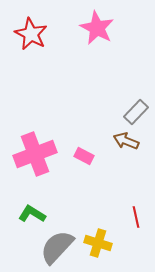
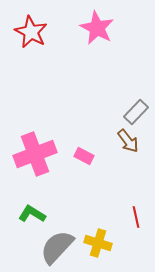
red star: moved 2 px up
brown arrow: moved 2 px right; rotated 150 degrees counterclockwise
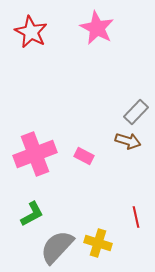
brown arrow: rotated 35 degrees counterclockwise
green L-shape: rotated 120 degrees clockwise
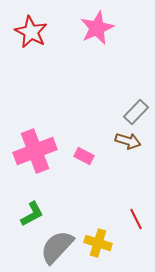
pink star: rotated 20 degrees clockwise
pink cross: moved 3 px up
red line: moved 2 px down; rotated 15 degrees counterclockwise
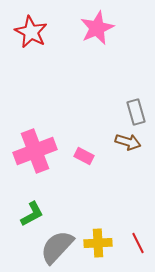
gray rectangle: rotated 60 degrees counterclockwise
brown arrow: moved 1 px down
red line: moved 2 px right, 24 px down
yellow cross: rotated 20 degrees counterclockwise
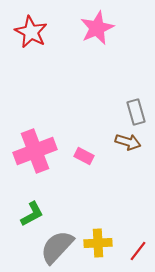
red line: moved 8 px down; rotated 65 degrees clockwise
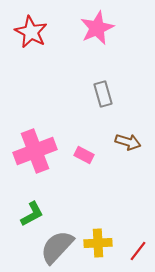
gray rectangle: moved 33 px left, 18 px up
pink rectangle: moved 1 px up
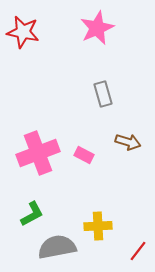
red star: moved 8 px left; rotated 16 degrees counterclockwise
pink cross: moved 3 px right, 2 px down
yellow cross: moved 17 px up
gray semicircle: rotated 36 degrees clockwise
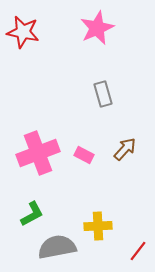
brown arrow: moved 3 px left, 7 px down; rotated 65 degrees counterclockwise
